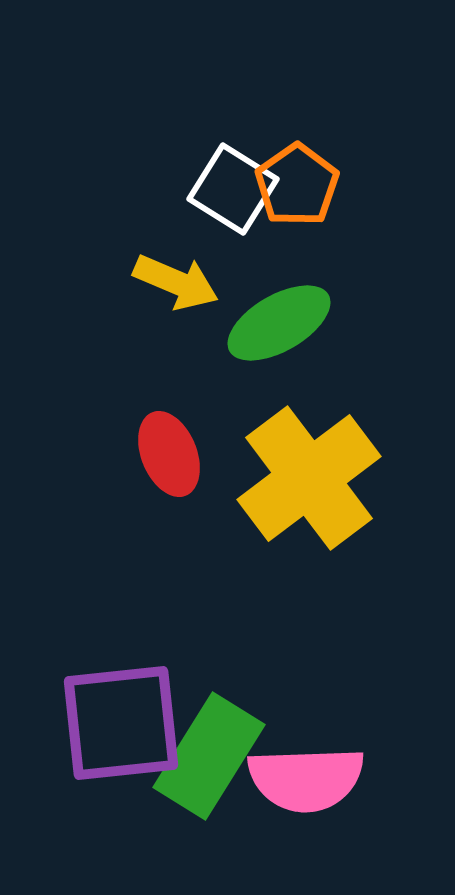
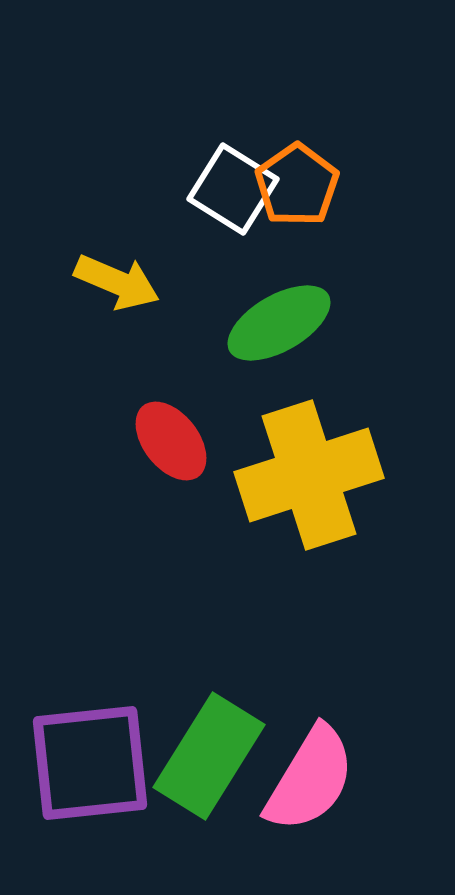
yellow arrow: moved 59 px left
red ellipse: moved 2 px right, 13 px up; rotated 16 degrees counterclockwise
yellow cross: moved 3 px up; rotated 19 degrees clockwise
purple square: moved 31 px left, 40 px down
pink semicircle: moved 4 px right; rotated 57 degrees counterclockwise
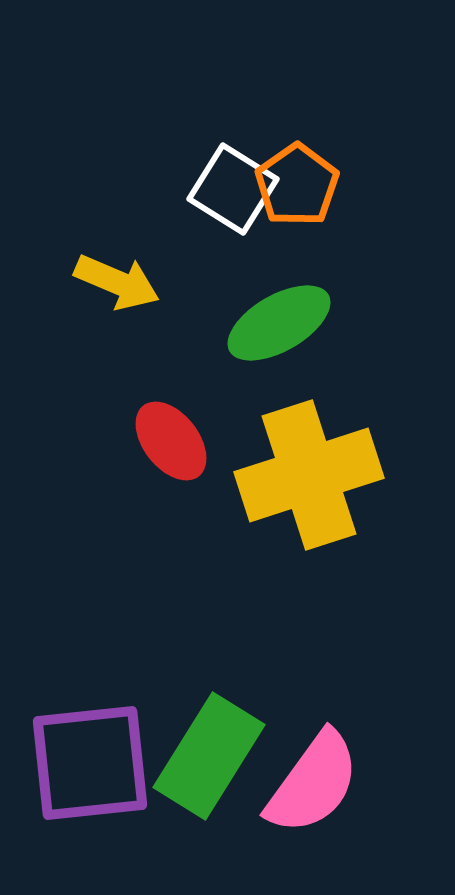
pink semicircle: moved 3 px right, 4 px down; rotated 5 degrees clockwise
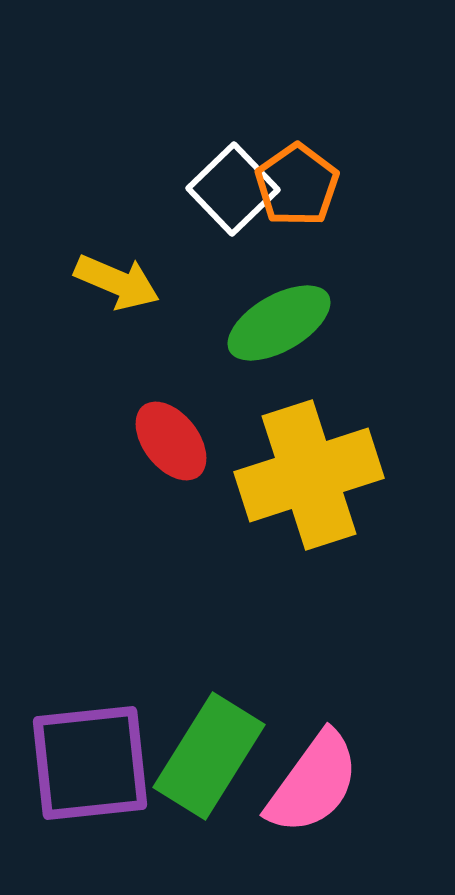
white square: rotated 14 degrees clockwise
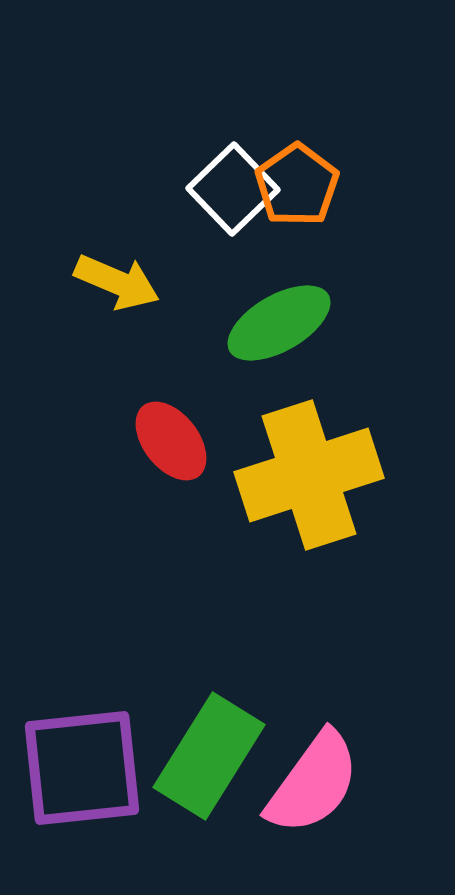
purple square: moved 8 px left, 5 px down
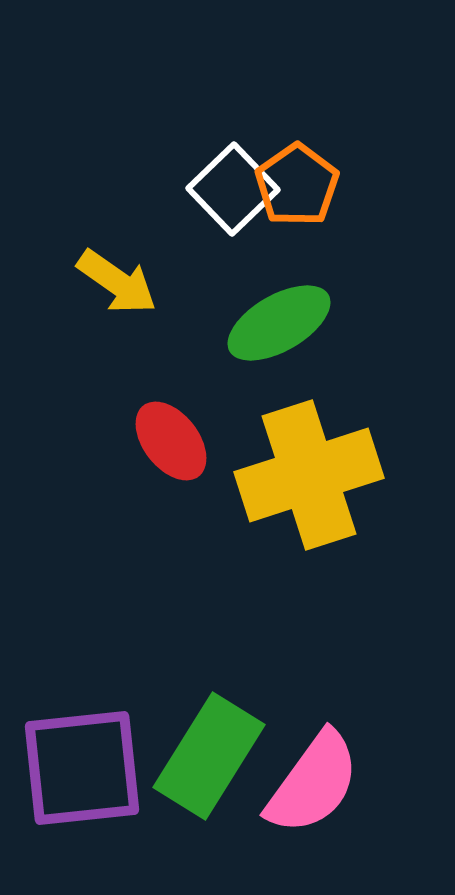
yellow arrow: rotated 12 degrees clockwise
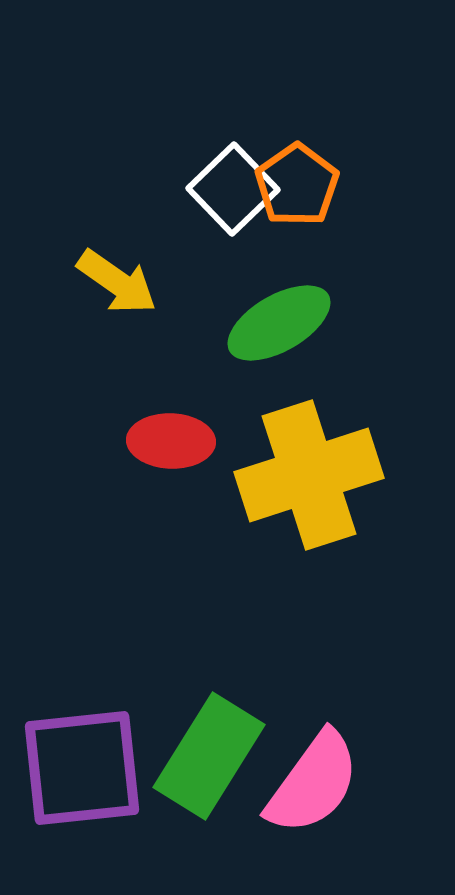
red ellipse: rotated 50 degrees counterclockwise
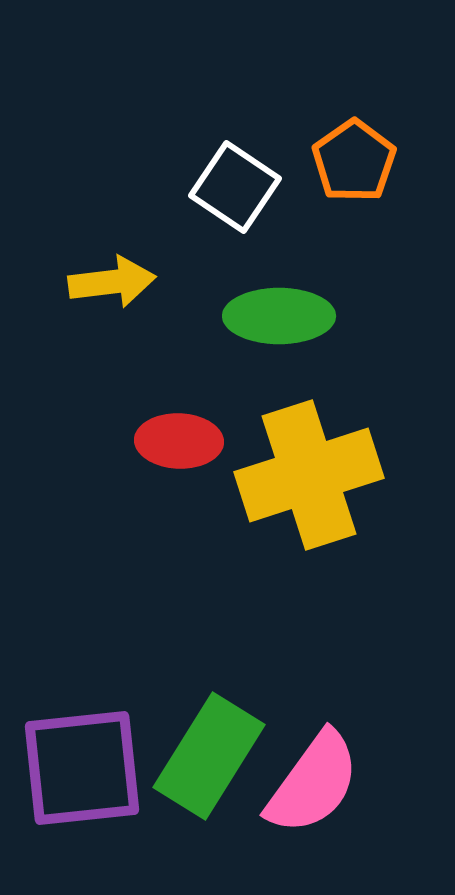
orange pentagon: moved 57 px right, 24 px up
white square: moved 2 px right, 2 px up; rotated 12 degrees counterclockwise
yellow arrow: moved 5 px left; rotated 42 degrees counterclockwise
green ellipse: moved 7 px up; rotated 30 degrees clockwise
red ellipse: moved 8 px right
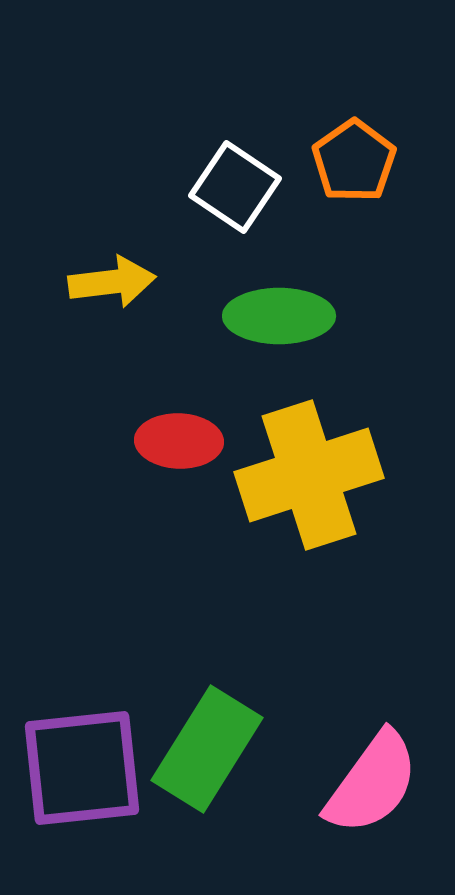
green rectangle: moved 2 px left, 7 px up
pink semicircle: moved 59 px right
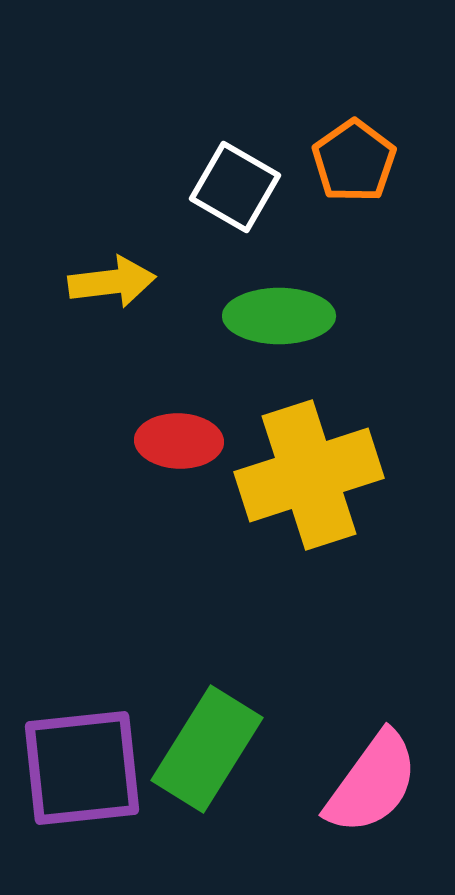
white square: rotated 4 degrees counterclockwise
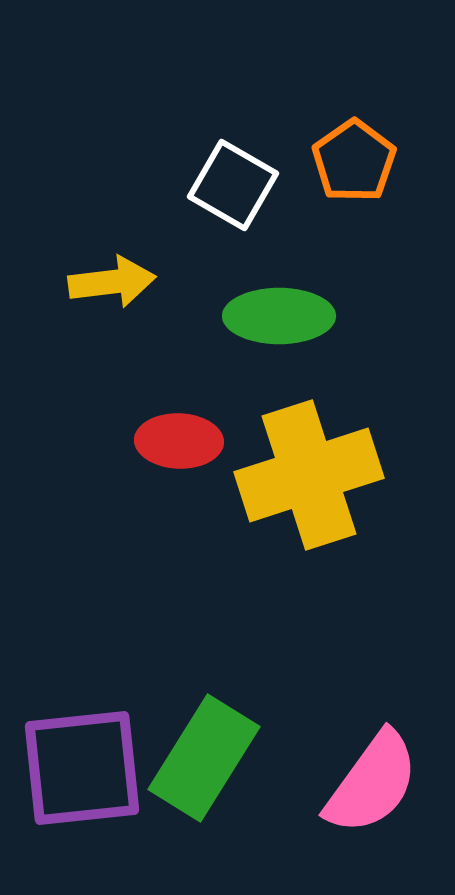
white square: moved 2 px left, 2 px up
green rectangle: moved 3 px left, 9 px down
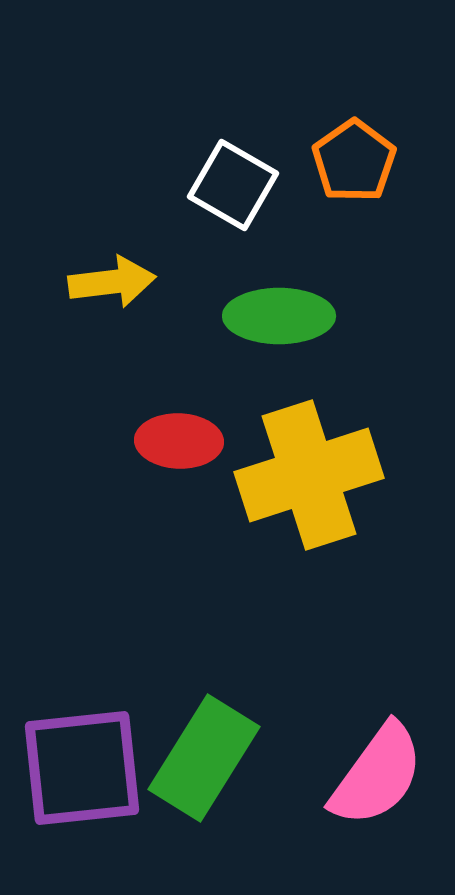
pink semicircle: moved 5 px right, 8 px up
